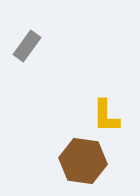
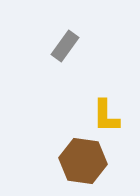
gray rectangle: moved 38 px right
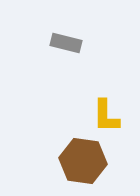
gray rectangle: moved 1 px right, 3 px up; rotated 68 degrees clockwise
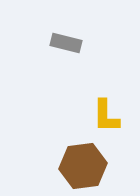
brown hexagon: moved 5 px down; rotated 15 degrees counterclockwise
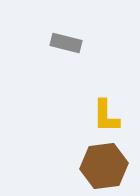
brown hexagon: moved 21 px right
